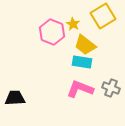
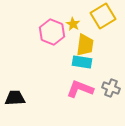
yellow trapezoid: rotated 120 degrees counterclockwise
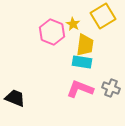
black trapezoid: rotated 25 degrees clockwise
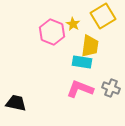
yellow trapezoid: moved 5 px right, 1 px down
black trapezoid: moved 1 px right, 5 px down; rotated 10 degrees counterclockwise
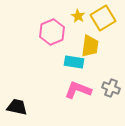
yellow square: moved 2 px down
yellow star: moved 5 px right, 8 px up
pink hexagon: rotated 15 degrees clockwise
cyan rectangle: moved 8 px left
pink L-shape: moved 2 px left, 1 px down
black trapezoid: moved 1 px right, 4 px down
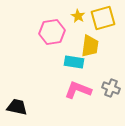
yellow square: rotated 15 degrees clockwise
pink hexagon: rotated 15 degrees clockwise
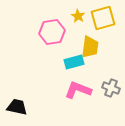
yellow trapezoid: moved 1 px down
cyan rectangle: rotated 24 degrees counterclockwise
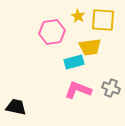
yellow square: moved 2 px down; rotated 20 degrees clockwise
yellow trapezoid: rotated 75 degrees clockwise
black trapezoid: moved 1 px left
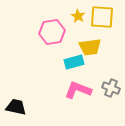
yellow square: moved 1 px left, 3 px up
